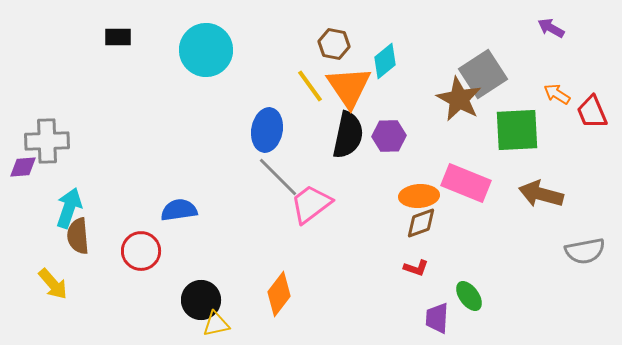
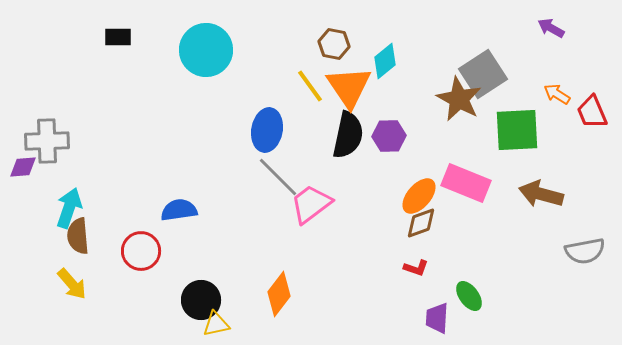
orange ellipse: rotated 45 degrees counterclockwise
yellow arrow: moved 19 px right
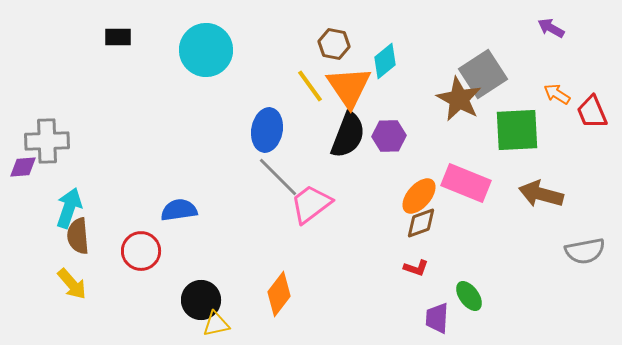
black semicircle: rotated 9 degrees clockwise
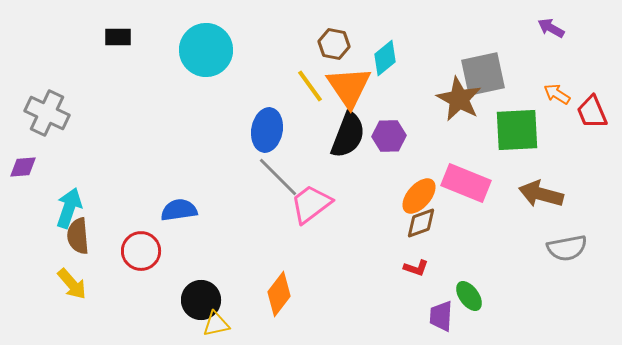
cyan diamond: moved 3 px up
gray square: rotated 21 degrees clockwise
gray cross: moved 28 px up; rotated 27 degrees clockwise
gray semicircle: moved 18 px left, 3 px up
purple trapezoid: moved 4 px right, 2 px up
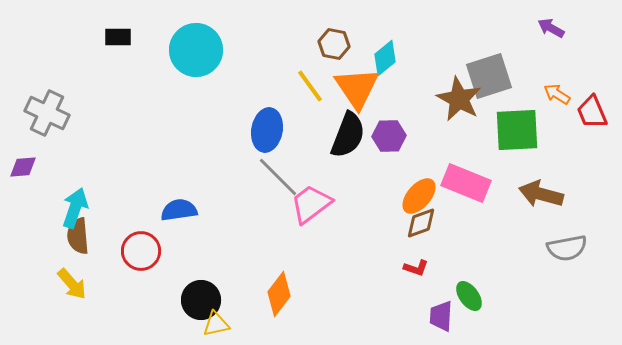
cyan circle: moved 10 px left
gray square: moved 6 px right, 2 px down; rotated 6 degrees counterclockwise
orange triangle: moved 8 px right, 1 px down
cyan arrow: moved 6 px right
